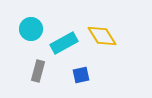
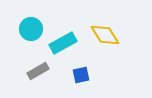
yellow diamond: moved 3 px right, 1 px up
cyan rectangle: moved 1 px left
gray rectangle: rotated 45 degrees clockwise
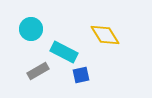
cyan rectangle: moved 1 px right, 9 px down; rotated 56 degrees clockwise
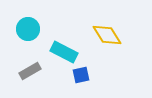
cyan circle: moved 3 px left
yellow diamond: moved 2 px right
gray rectangle: moved 8 px left
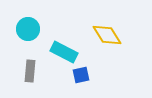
gray rectangle: rotated 55 degrees counterclockwise
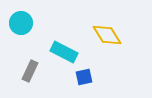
cyan circle: moved 7 px left, 6 px up
gray rectangle: rotated 20 degrees clockwise
blue square: moved 3 px right, 2 px down
